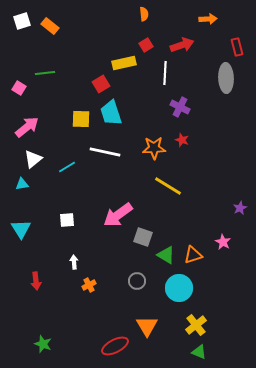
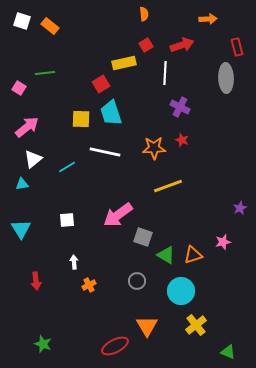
white square at (22, 21): rotated 36 degrees clockwise
yellow line at (168, 186): rotated 52 degrees counterclockwise
pink star at (223, 242): rotated 28 degrees clockwise
cyan circle at (179, 288): moved 2 px right, 3 px down
green triangle at (199, 352): moved 29 px right
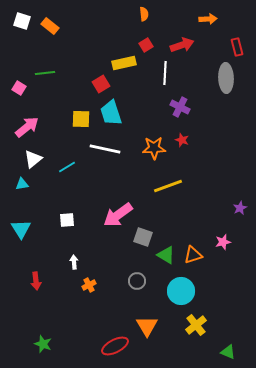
white line at (105, 152): moved 3 px up
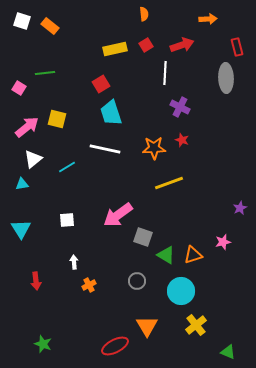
yellow rectangle at (124, 63): moved 9 px left, 14 px up
yellow square at (81, 119): moved 24 px left; rotated 12 degrees clockwise
yellow line at (168, 186): moved 1 px right, 3 px up
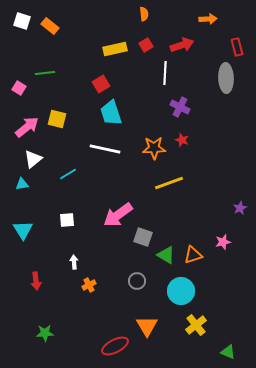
cyan line at (67, 167): moved 1 px right, 7 px down
cyan triangle at (21, 229): moved 2 px right, 1 px down
green star at (43, 344): moved 2 px right, 11 px up; rotated 24 degrees counterclockwise
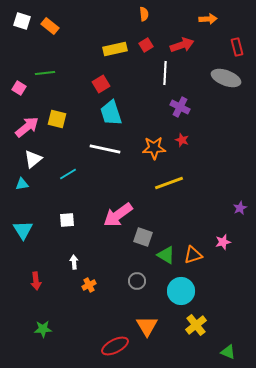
gray ellipse at (226, 78): rotated 68 degrees counterclockwise
green star at (45, 333): moved 2 px left, 4 px up
